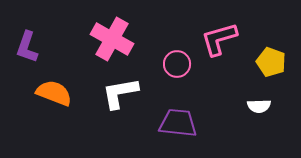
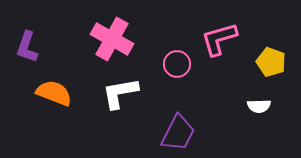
purple trapezoid: moved 10 px down; rotated 111 degrees clockwise
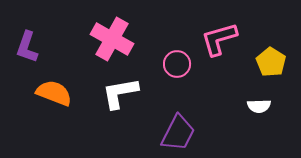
yellow pentagon: rotated 12 degrees clockwise
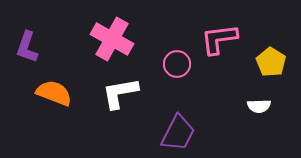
pink L-shape: rotated 9 degrees clockwise
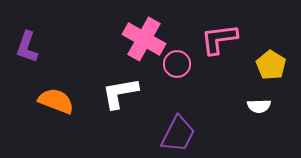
pink cross: moved 32 px right
yellow pentagon: moved 3 px down
orange semicircle: moved 2 px right, 8 px down
purple trapezoid: moved 1 px down
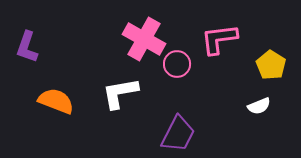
white semicircle: rotated 20 degrees counterclockwise
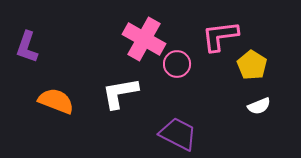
pink L-shape: moved 1 px right, 3 px up
yellow pentagon: moved 19 px left
purple trapezoid: rotated 90 degrees counterclockwise
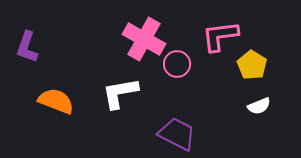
purple trapezoid: moved 1 px left
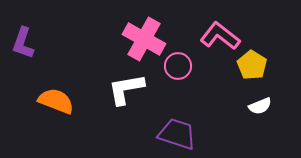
pink L-shape: rotated 45 degrees clockwise
purple L-shape: moved 4 px left, 4 px up
pink circle: moved 1 px right, 2 px down
white L-shape: moved 6 px right, 4 px up
white semicircle: moved 1 px right
purple trapezoid: rotated 9 degrees counterclockwise
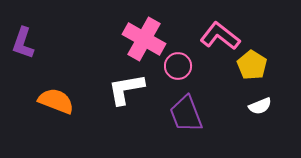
purple trapezoid: moved 9 px right, 20 px up; rotated 129 degrees counterclockwise
